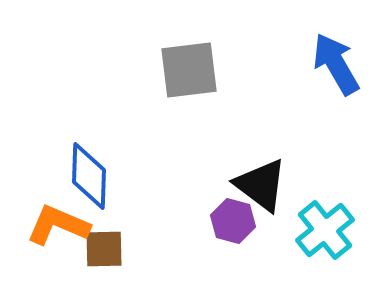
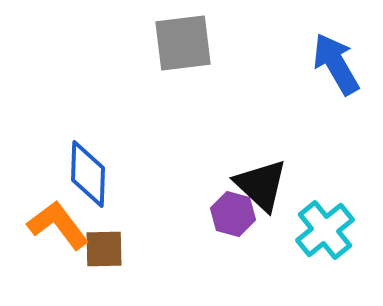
gray square: moved 6 px left, 27 px up
blue diamond: moved 1 px left, 2 px up
black triangle: rotated 6 degrees clockwise
purple hexagon: moved 7 px up
orange L-shape: rotated 30 degrees clockwise
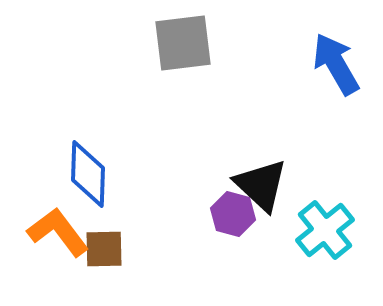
orange L-shape: moved 7 px down
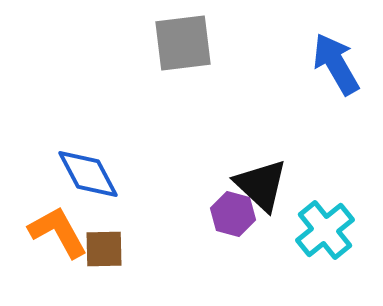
blue diamond: rotated 30 degrees counterclockwise
orange L-shape: rotated 8 degrees clockwise
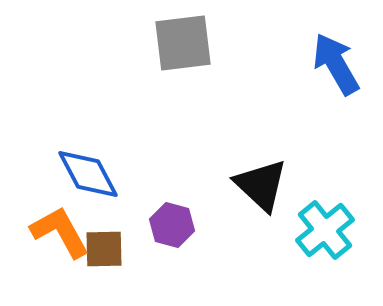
purple hexagon: moved 61 px left, 11 px down
orange L-shape: moved 2 px right
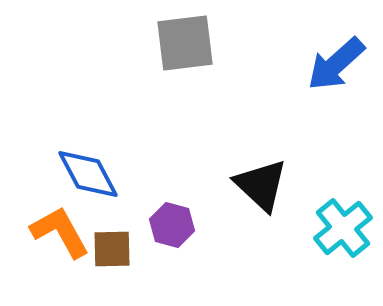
gray square: moved 2 px right
blue arrow: rotated 102 degrees counterclockwise
cyan cross: moved 18 px right, 2 px up
brown square: moved 8 px right
